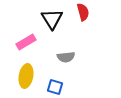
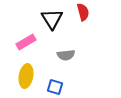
gray semicircle: moved 2 px up
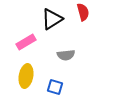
black triangle: rotated 30 degrees clockwise
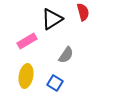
pink rectangle: moved 1 px right, 1 px up
gray semicircle: rotated 48 degrees counterclockwise
blue square: moved 4 px up; rotated 14 degrees clockwise
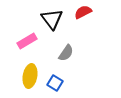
red semicircle: rotated 102 degrees counterclockwise
black triangle: rotated 35 degrees counterclockwise
gray semicircle: moved 2 px up
yellow ellipse: moved 4 px right
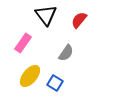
red semicircle: moved 4 px left, 8 px down; rotated 24 degrees counterclockwise
black triangle: moved 6 px left, 4 px up
pink rectangle: moved 4 px left, 2 px down; rotated 24 degrees counterclockwise
yellow ellipse: rotated 30 degrees clockwise
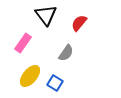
red semicircle: moved 3 px down
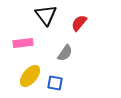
pink rectangle: rotated 48 degrees clockwise
gray semicircle: moved 1 px left
blue square: rotated 21 degrees counterclockwise
